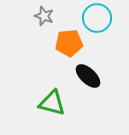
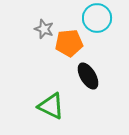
gray star: moved 13 px down
black ellipse: rotated 16 degrees clockwise
green triangle: moved 1 px left, 3 px down; rotated 12 degrees clockwise
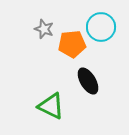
cyan circle: moved 4 px right, 9 px down
orange pentagon: moved 3 px right, 1 px down
black ellipse: moved 5 px down
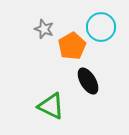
orange pentagon: moved 2 px down; rotated 24 degrees counterclockwise
